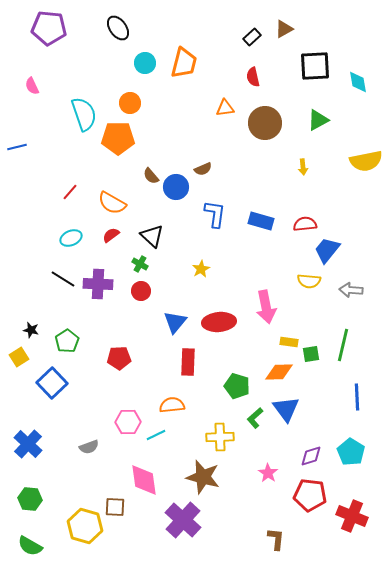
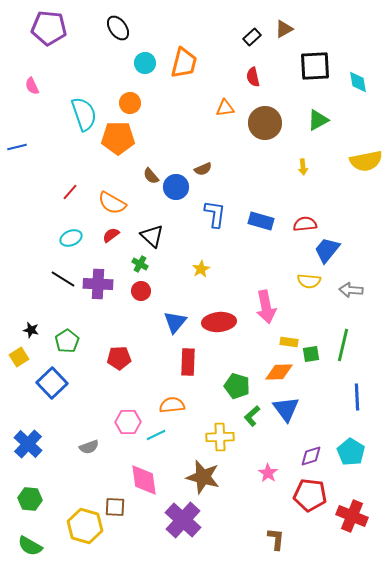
green L-shape at (255, 418): moved 3 px left, 2 px up
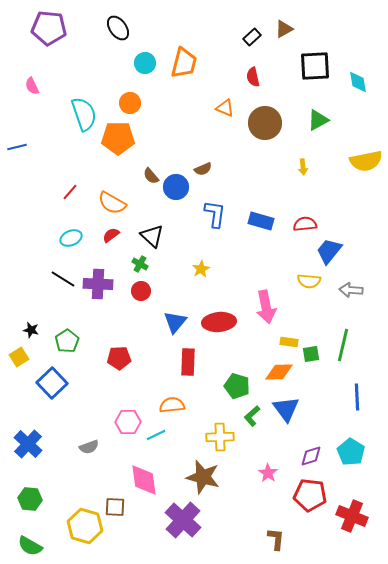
orange triangle at (225, 108): rotated 30 degrees clockwise
blue trapezoid at (327, 250): moved 2 px right, 1 px down
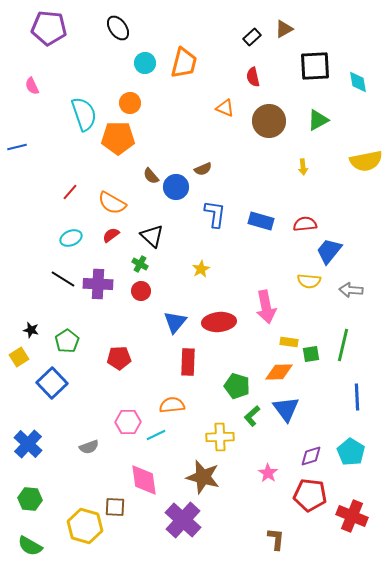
brown circle at (265, 123): moved 4 px right, 2 px up
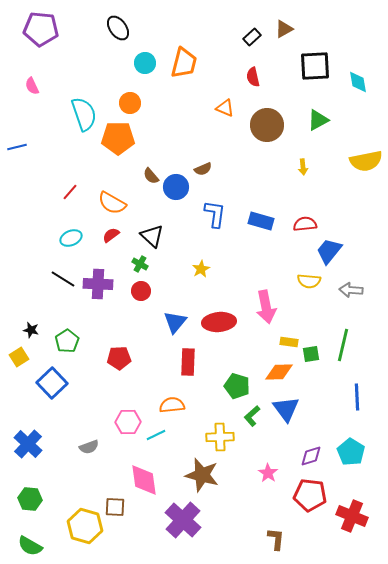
purple pentagon at (49, 28): moved 8 px left, 1 px down
brown circle at (269, 121): moved 2 px left, 4 px down
brown star at (203, 477): moved 1 px left, 2 px up
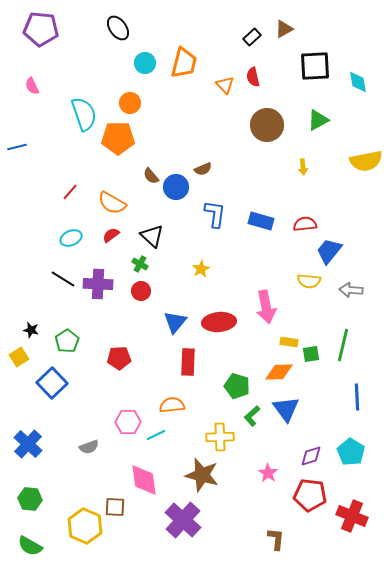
orange triangle at (225, 108): moved 23 px up; rotated 24 degrees clockwise
yellow hexagon at (85, 526): rotated 8 degrees clockwise
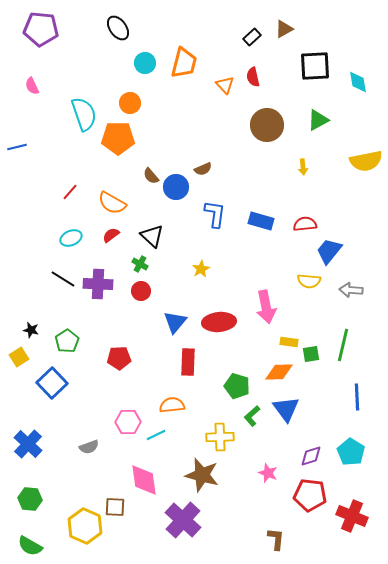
pink star at (268, 473): rotated 12 degrees counterclockwise
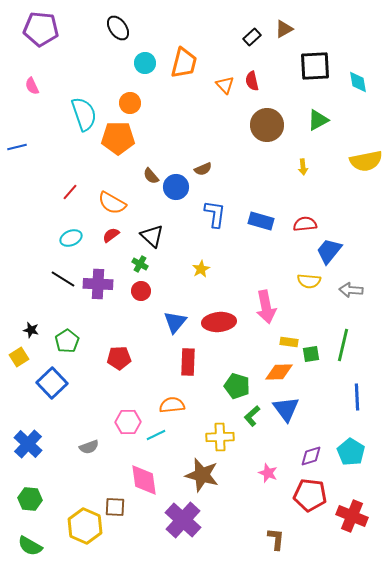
red semicircle at (253, 77): moved 1 px left, 4 px down
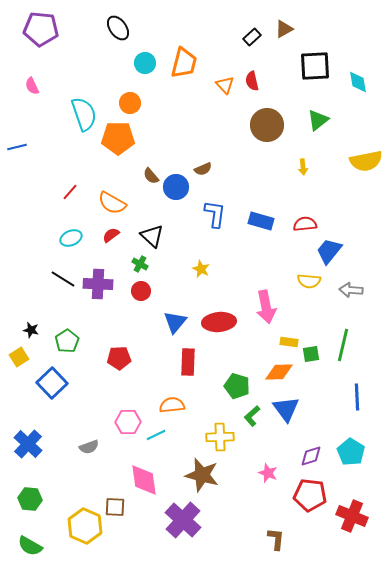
green triangle at (318, 120): rotated 10 degrees counterclockwise
yellow star at (201, 269): rotated 18 degrees counterclockwise
